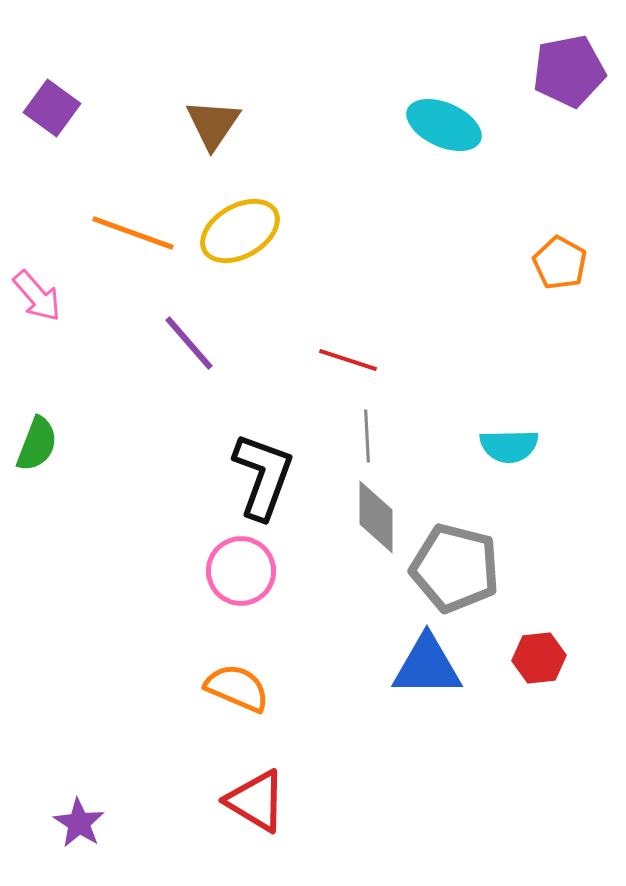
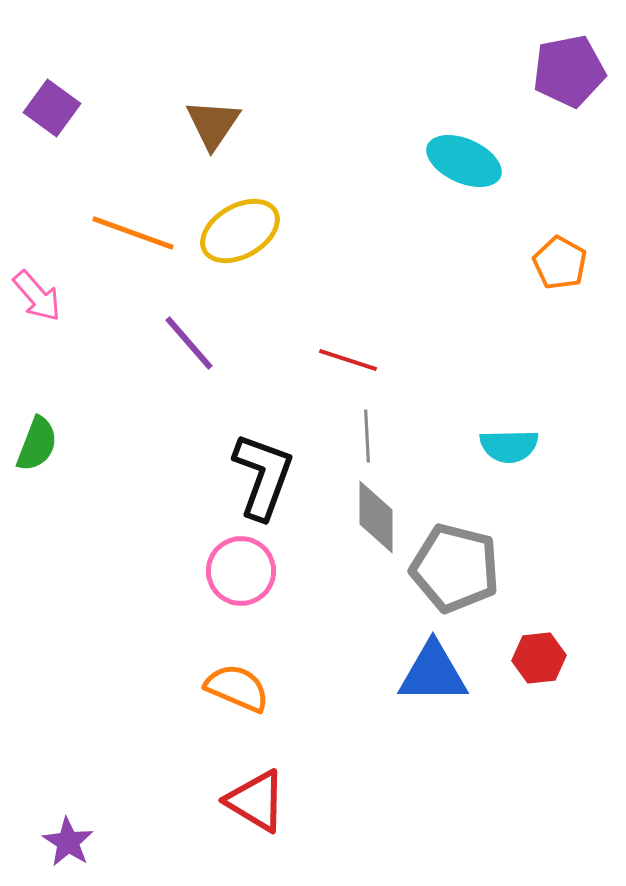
cyan ellipse: moved 20 px right, 36 px down
blue triangle: moved 6 px right, 7 px down
purple star: moved 11 px left, 19 px down
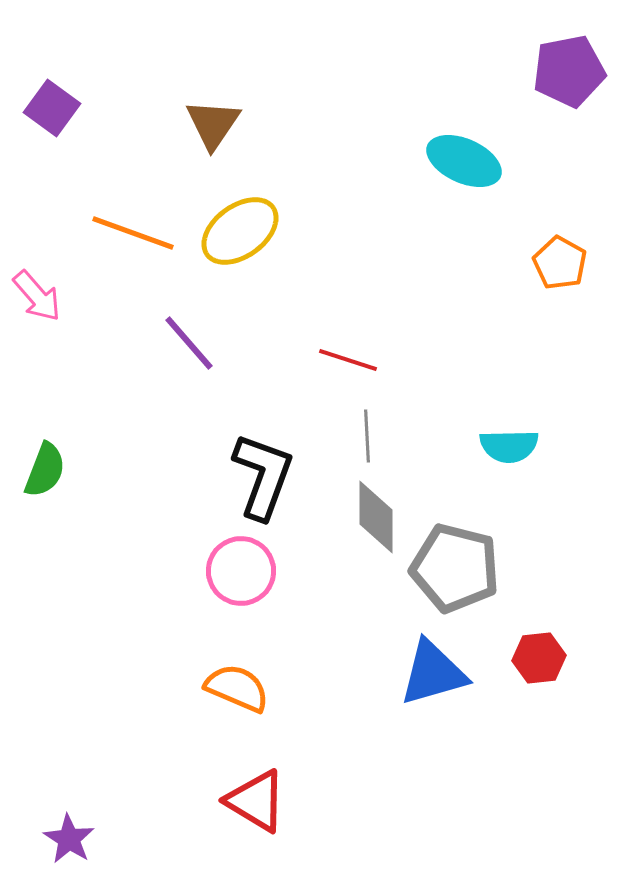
yellow ellipse: rotated 6 degrees counterclockwise
green semicircle: moved 8 px right, 26 px down
blue triangle: rotated 16 degrees counterclockwise
purple star: moved 1 px right, 3 px up
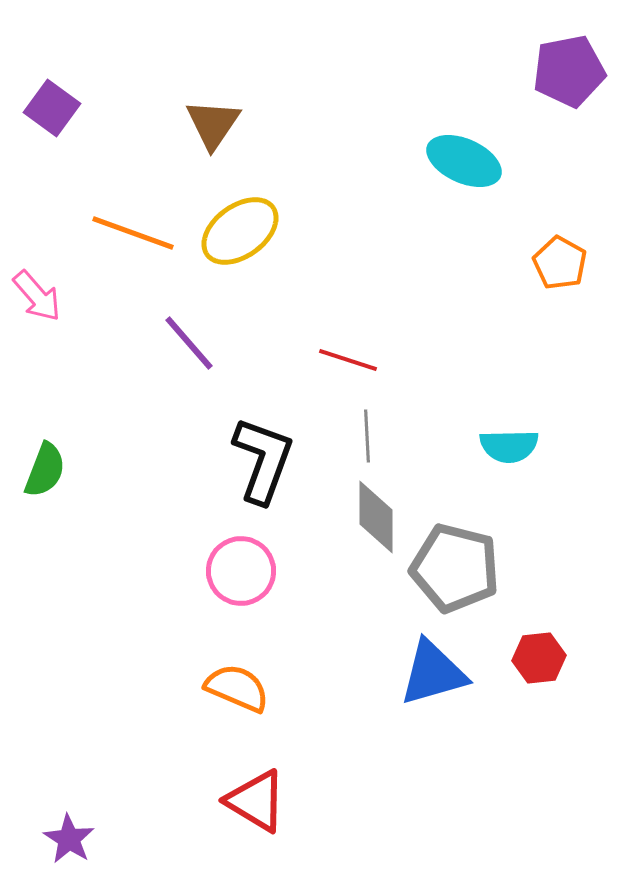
black L-shape: moved 16 px up
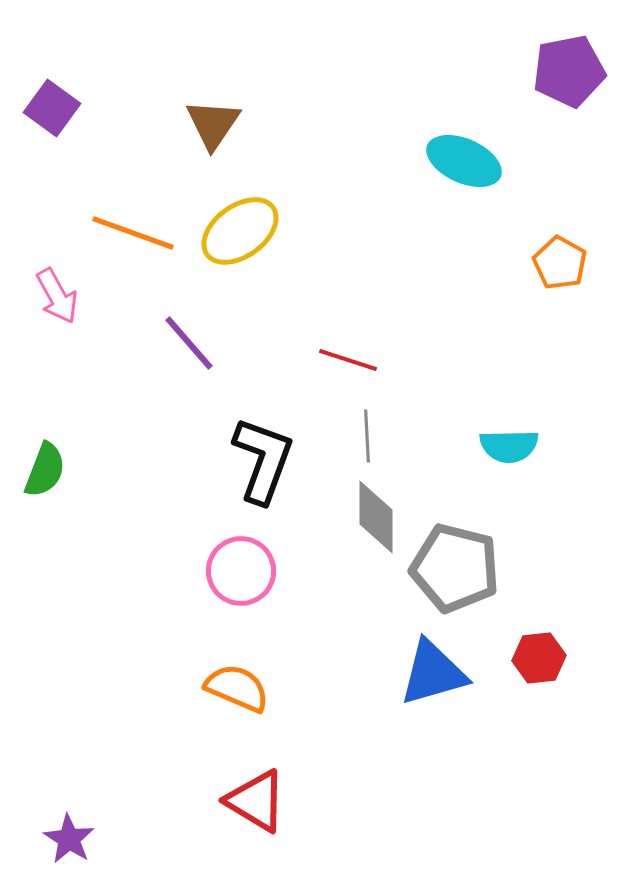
pink arrow: moved 20 px right; rotated 12 degrees clockwise
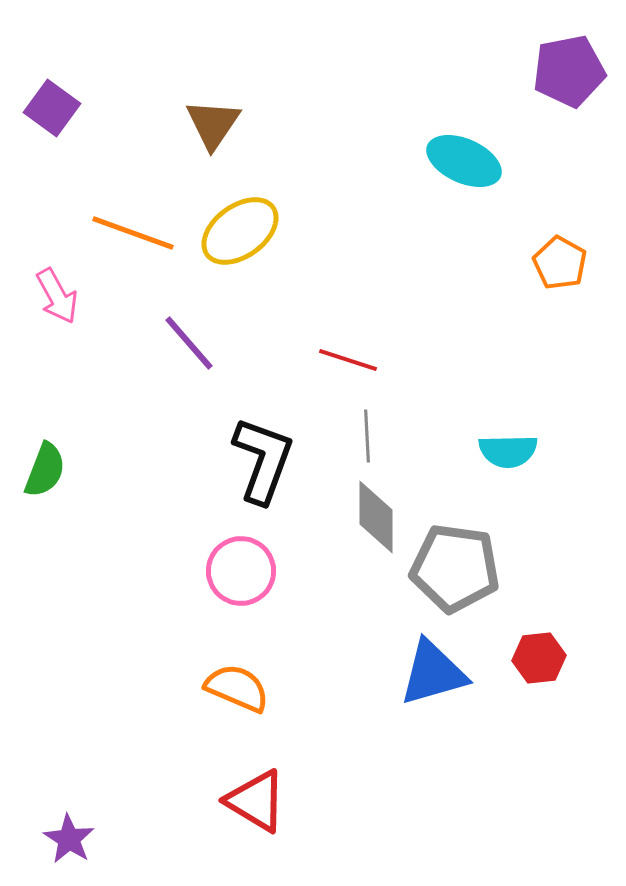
cyan semicircle: moved 1 px left, 5 px down
gray pentagon: rotated 6 degrees counterclockwise
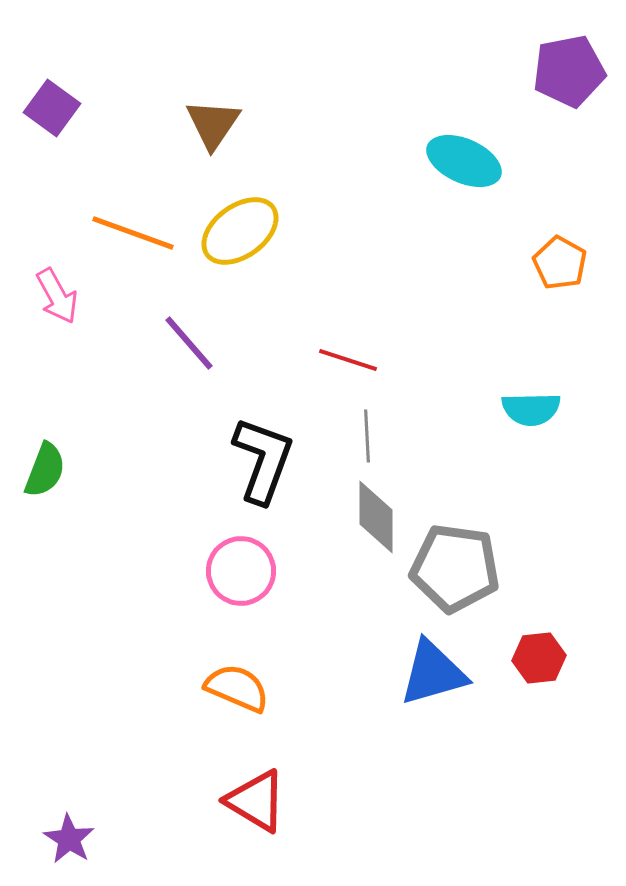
cyan semicircle: moved 23 px right, 42 px up
